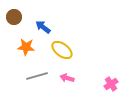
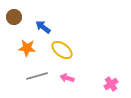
orange star: moved 1 px right, 1 px down
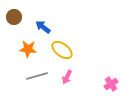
orange star: moved 1 px right, 1 px down
pink arrow: moved 1 px up; rotated 80 degrees counterclockwise
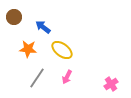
gray line: moved 2 px down; rotated 40 degrees counterclockwise
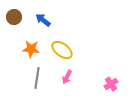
blue arrow: moved 7 px up
orange star: moved 3 px right
gray line: rotated 25 degrees counterclockwise
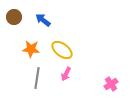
pink arrow: moved 1 px left, 3 px up
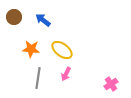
gray line: moved 1 px right
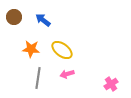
pink arrow: moved 1 px right; rotated 48 degrees clockwise
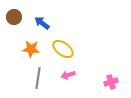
blue arrow: moved 1 px left, 3 px down
yellow ellipse: moved 1 px right, 1 px up
pink arrow: moved 1 px right, 1 px down
pink cross: moved 2 px up; rotated 16 degrees clockwise
